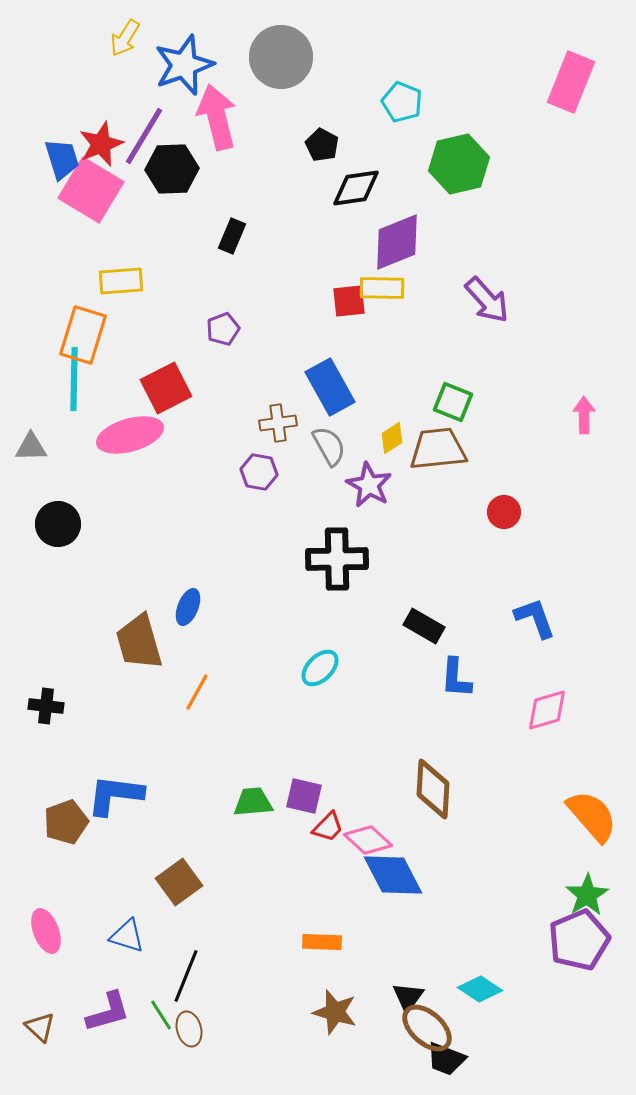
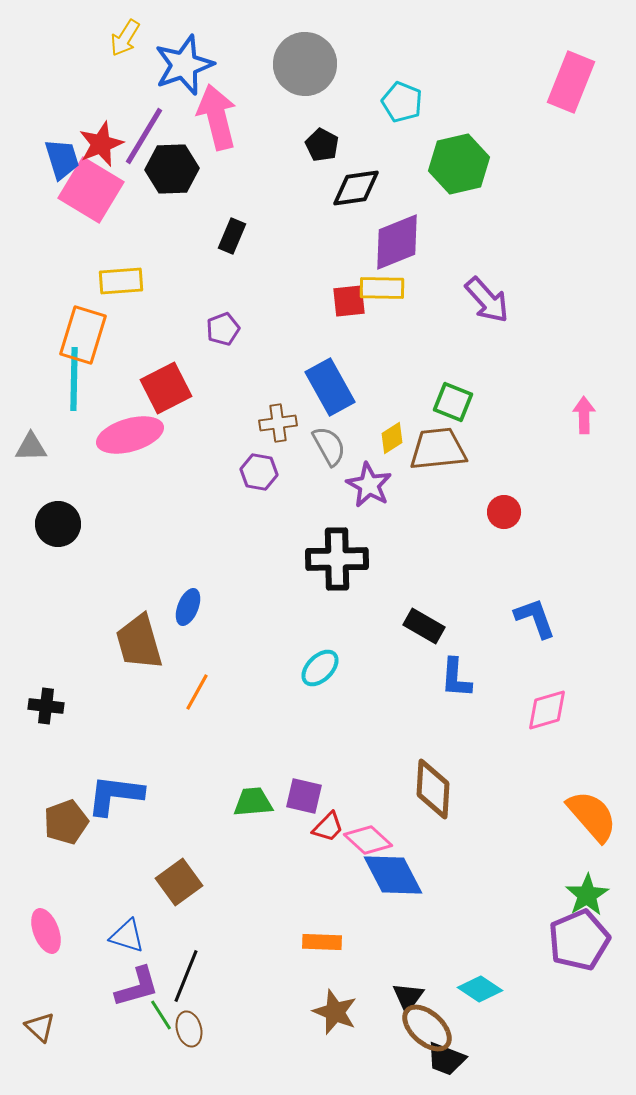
gray circle at (281, 57): moved 24 px right, 7 px down
purple L-shape at (108, 1012): moved 29 px right, 25 px up
brown star at (335, 1012): rotated 6 degrees clockwise
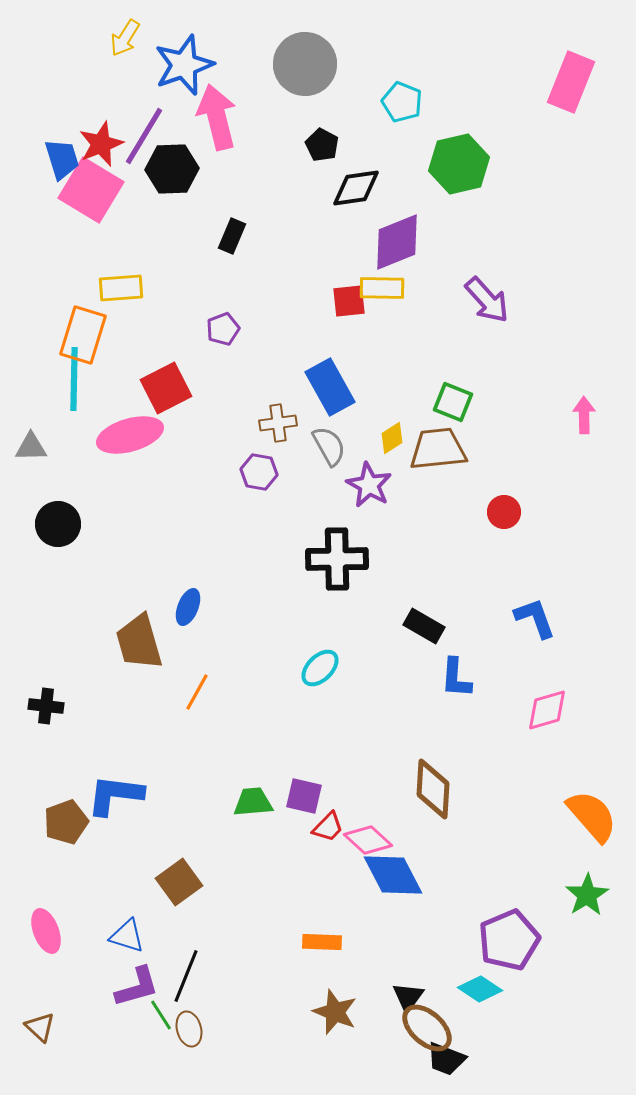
yellow rectangle at (121, 281): moved 7 px down
purple pentagon at (579, 940): moved 70 px left
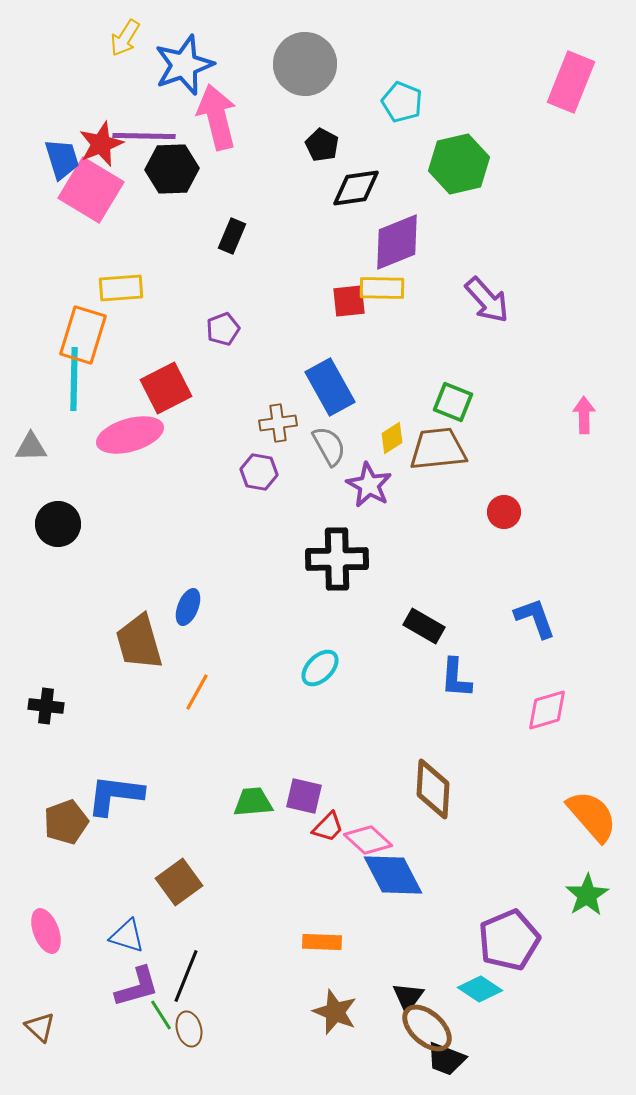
purple line at (144, 136): rotated 60 degrees clockwise
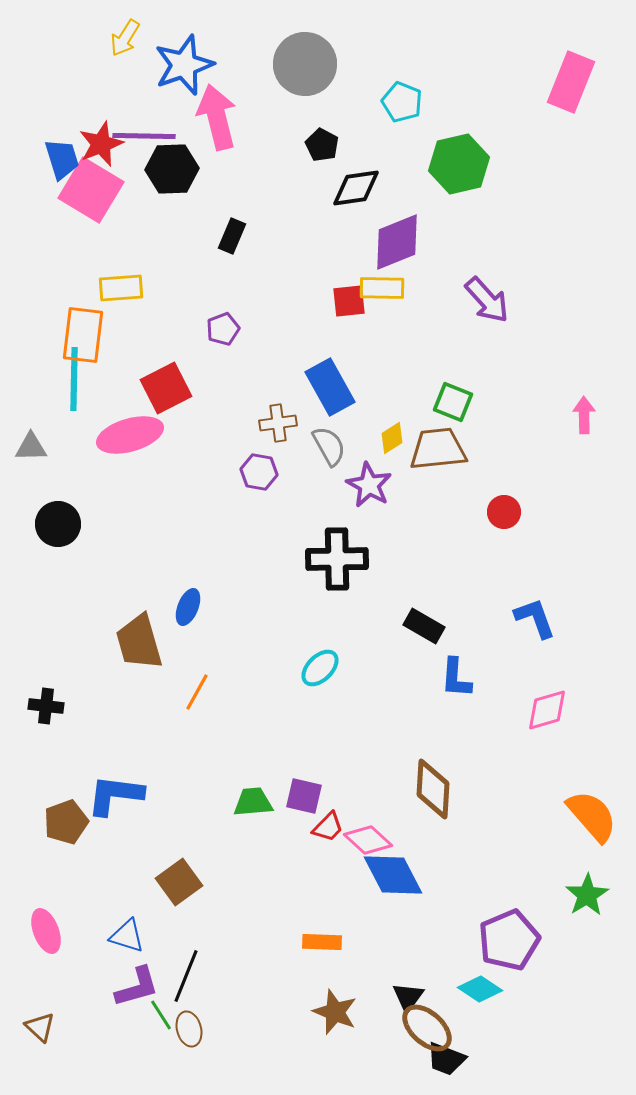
orange rectangle at (83, 335): rotated 10 degrees counterclockwise
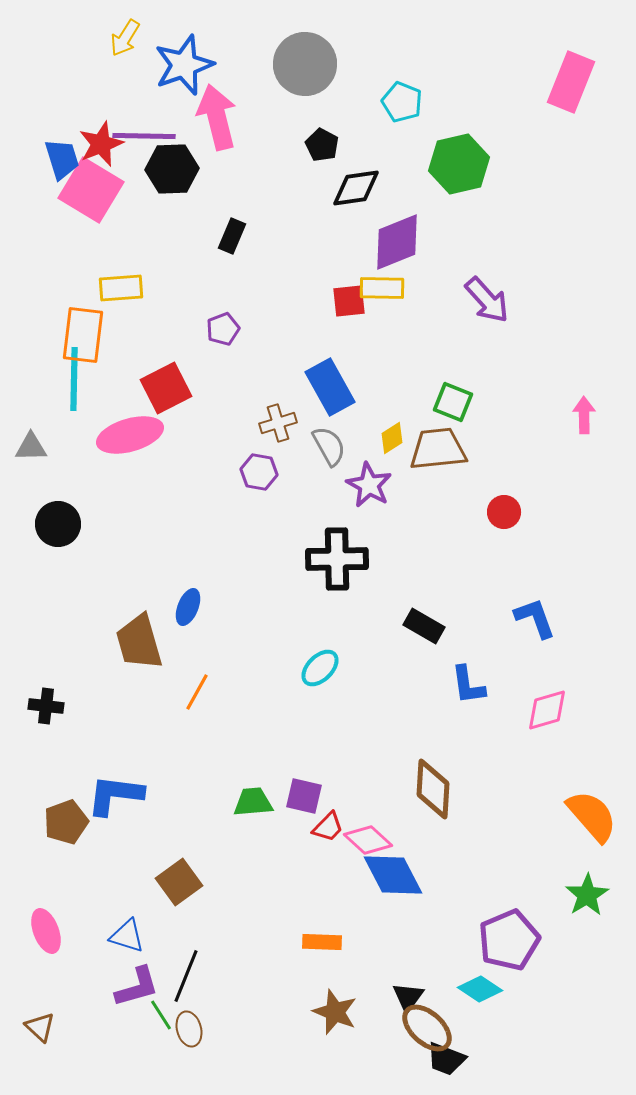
brown cross at (278, 423): rotated 9 degrees counterclockwise
blue L-shape at (456, 678): moved 12 px right, 7 px down; rotated 12 degrees counterclockwise
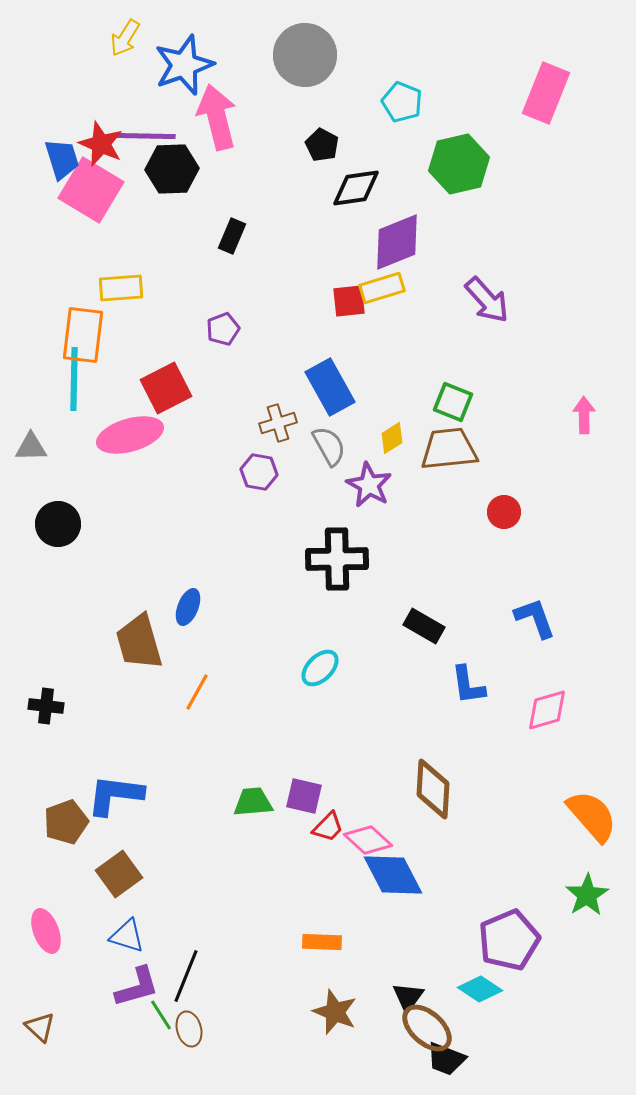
gray circle at (305, 64): moved 9 px up
pink rectangle at (571, 82): moved 25 px left, 11 px down
red star at (101, 144): rotated 27 degrees counterclockwise
yellow rectangle at (382, 288): rotated 18 degrees counterclockwise
brown trapezoid at (438, 449): moved 11 px right
brown square at (179, 882): moved 60 px left, 8 px up
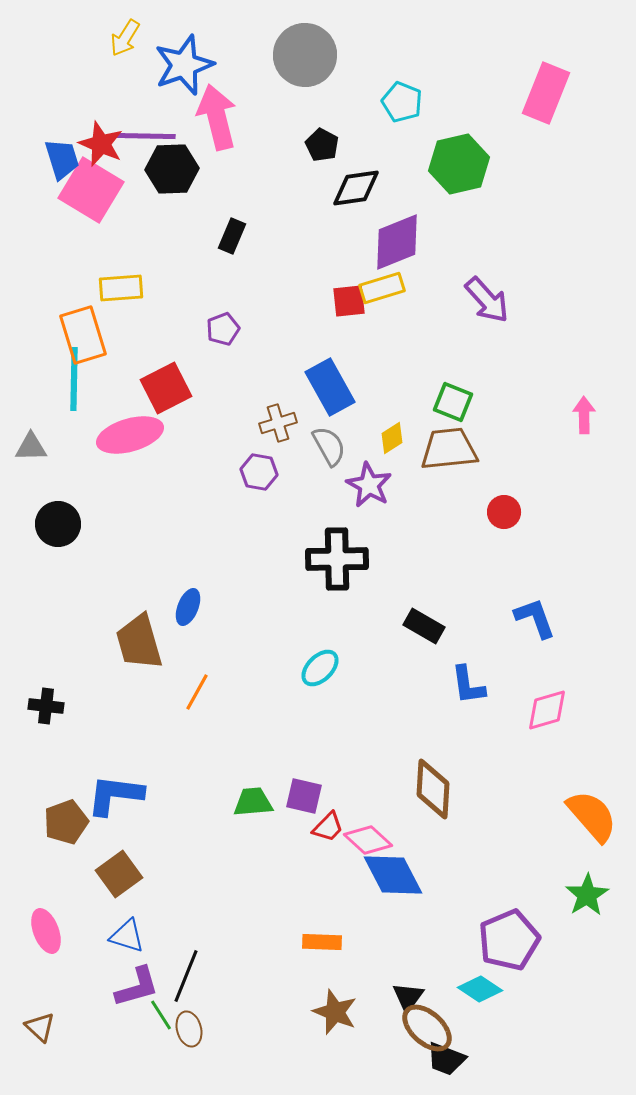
orange rectangle at (83, 335): rotated 24 degrees counterclockwise
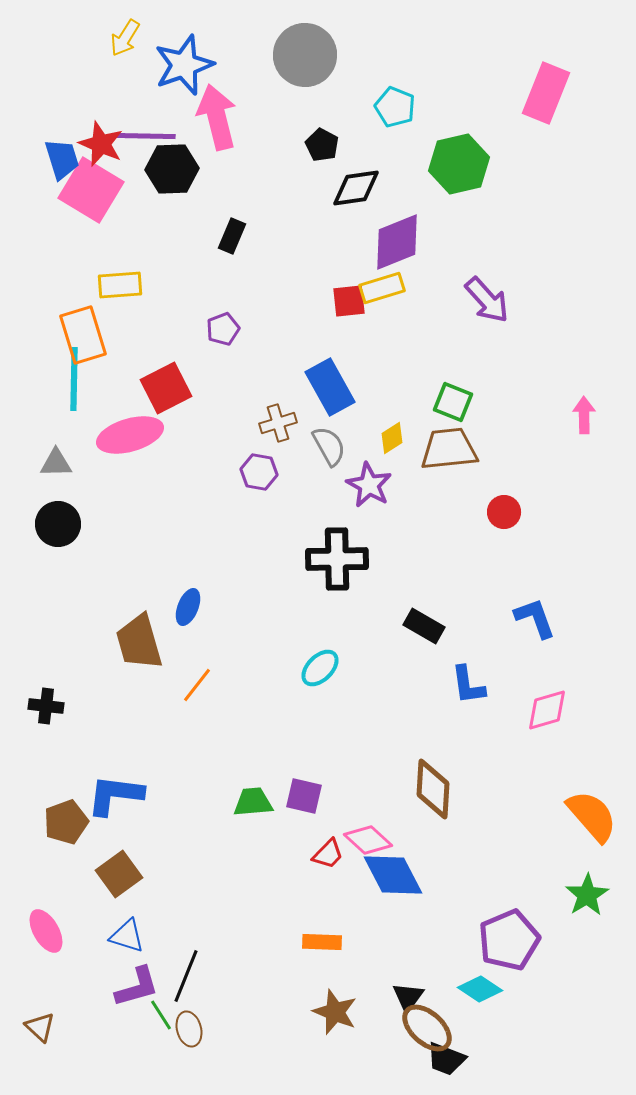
cyan pentagon at (402, 102): moved 7 px left, 5 px down
yellow rectangle at (121, 288): moved 1 px left, 3 px up
gray triangle at (31, 447): moved 25 px right, 16 px down
orange line at (197, 692): moved 7 px up; rotated 9 degrees clockwise
red trapezoid at (328, 827): moved 27 px down
pink ellipse at (46, 931): rotated 9 degrees counterclockwise
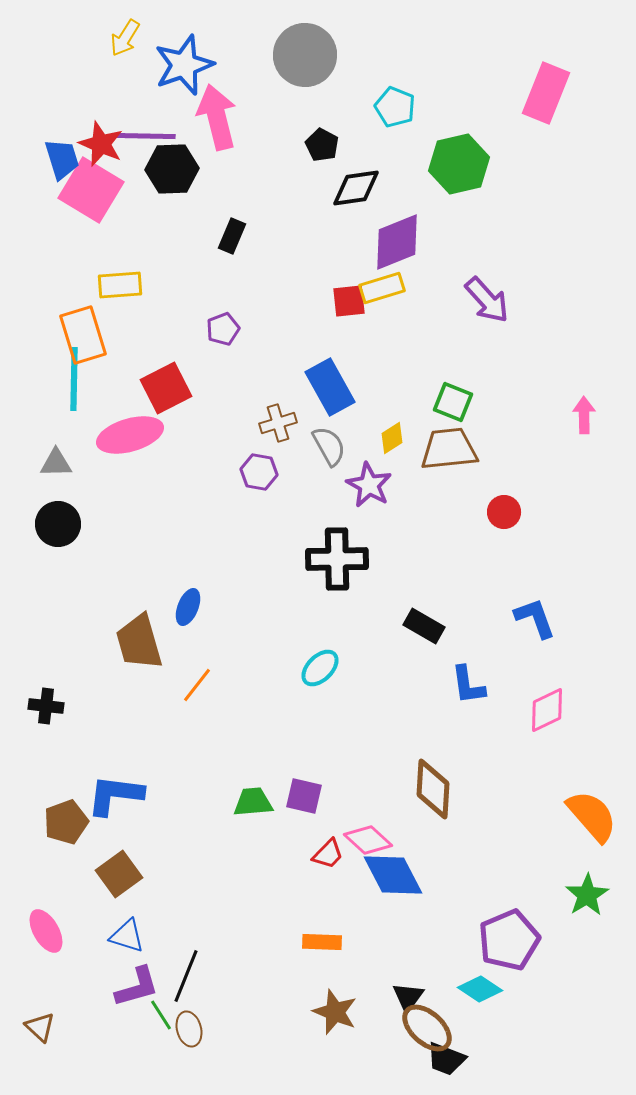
pink diamond at (547, 710): rotated 9 degrees counterclockwise
